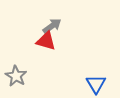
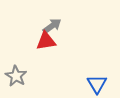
red triangle: rotated 25 degrees counterclockwise
blue triangle: moved 1 px right
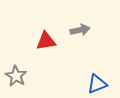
gray arrow: moved 28 px right, 4 px down; rotated 24 degrees clockwise
blue triangle: rotated 40 degrees clockwise
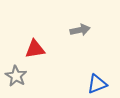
red triangle: moved 11 px left, 8 px down
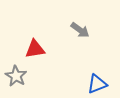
gray arrow: rotated 48 degrees clockwise
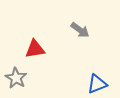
gray star: moved 2 px down
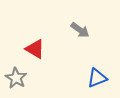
red triangle: rotated 40 degrees clockwise
blue triangle: moved 6 px up
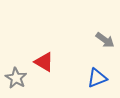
gray arrow: moved 25 px right, 10 px down
red triangle: moved 9 px right, 13 px down
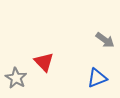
red triangle: rotated 15 degrees clockwise
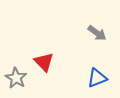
gray arrow: moved 8 px left, 7 px up
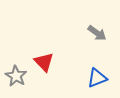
gray star: moved 2 px up
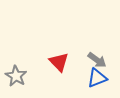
gray arrow: moved 27 px down
red triangle: moved 15 px right
